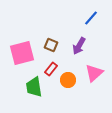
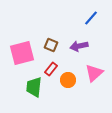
purple arrow: rotated 48 degrees clockwise
green trapezoid: rotated 15 degrees clockwise
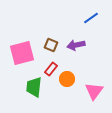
blue line: rotated 14 degrees clockwise
purple arrow: moved 3 px left, 1 px up
pink triangle: moved 18 px down; rotated 12 degrees counterclockwise
orange circle: moved 1 px left, 1 px up
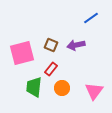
orange circle: moved 5 px left, 9 px down
